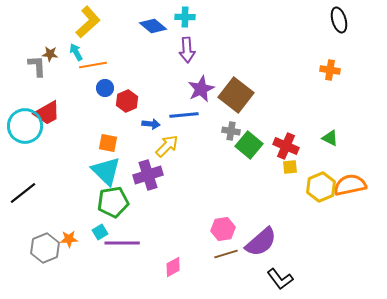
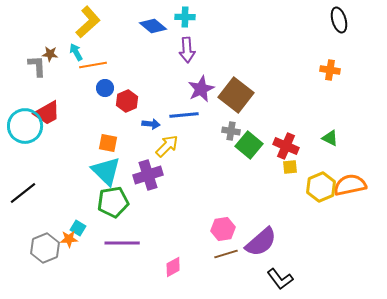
cyan square: moved 22 px left, 4 px up; rotated 28 degrees counterclockwise
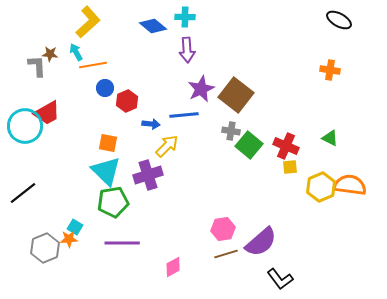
black ellipse: rotated 45 degrees counterclockwise
orange semicircle: rotated 20 degrees clockwise
cyan square: moved 3 px left, 1 px up
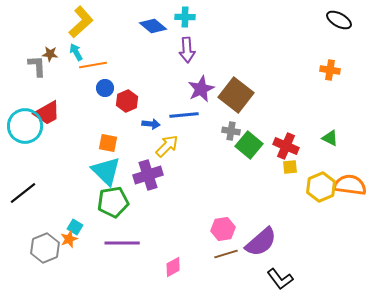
yellow L-shape: moved 7 px left
orange star: rotated 18 degrees counterclockwise
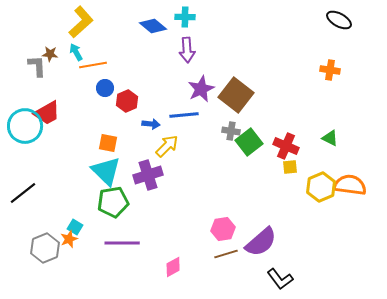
green square: moved 3 px up; rotated 12 degrees clockwise
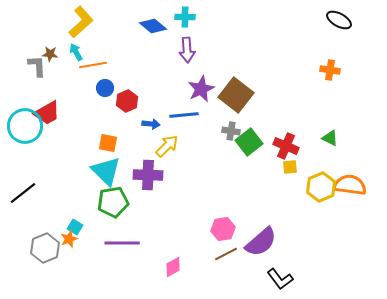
purple cross: rotated 20 degrees clockwise
brown line: rotated 10 degrees counterclockwise
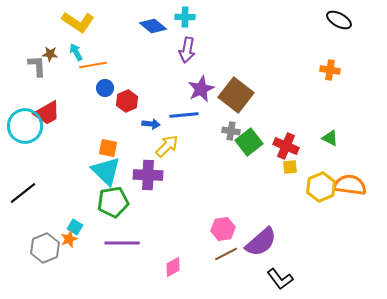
yellow L-shape: moved 3 px left; rotated 76 degrees clockwise
purple arrow: rotated 15 degrees clockwise
orange square: moved 5 px down
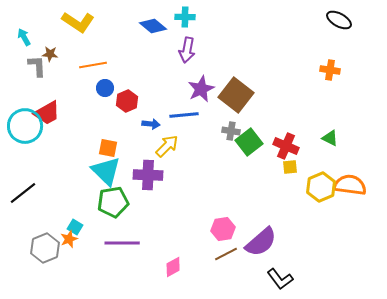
cyan arrow: moved 52 px left, 15 px up
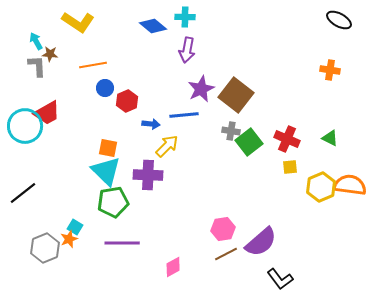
cyan arrow: moved 12 px right, 4 px down
red cross: moved 1 px right, 7 px up
